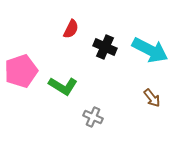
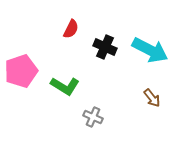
green L-shape: moved 2 px right
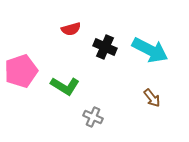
red semicircle: rotated 48 degrees clockwise
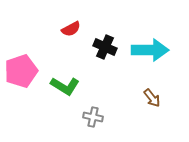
red semicircle: rotated 12 degrees counterclockwise
cyan arrow: rotated 27 degrees counterclockwise
gray cross: rotated 12 degrees counterclockwise
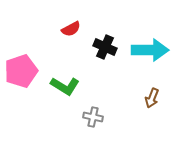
brown arrow: rotated 60 degrees clockwise
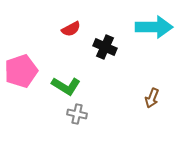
cyan arrow: moved 4 px right, 23 px up
green L-shape: moved 1 px right
gray cross: moved 16 px left, 3 px up
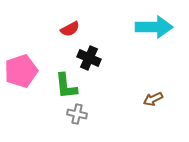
red semicircle: moved 1 px left
black cross: moved 16 px left, 11 px down
green L-shape: rotated 52 degrees clockwise
brown arrow: moved 1 px right, 1 px down; rotated 42 degrees clockwise
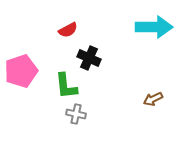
red semicircle: moved 2 px left, 1 px down
gray cross: moved 1 px left
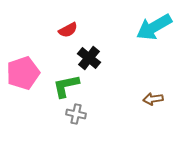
cyan arrow: rotated 150 degrees clockwise
black cross: rotated 15 degrees clockwise
pink pentagon: moved 2 px right, 2 px down
green L-shape: rotated 84 degrees clockwise
brown arrow: rotated 18 degrees clockwise
